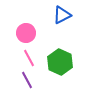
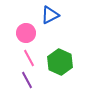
blue triangle: moved 12 px left
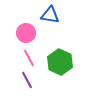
blue triangle: rotated 36 degrees clockwise
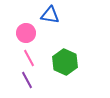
green hexagon: moved 5 px right
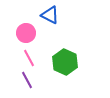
blue triangle: rotated 18 degrees clockwise
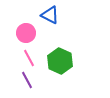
green hexagon: moved 5 px left, 1 px up
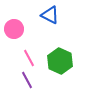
pink circle: moved 12 px left, 4 px up
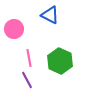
pink line: rotated 18 degrees clockwise
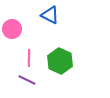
pink circle: moved 2 px left
pink line: rotated 12 degrees clockwise
purple line: rotated 36 degrees counterclockwise
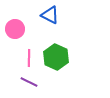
pink circle: moved 3 px right
green hexagon: moved 4 px left, 4 px up
purple line: moved 2 px right, 2 px down
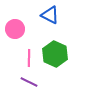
green hexagon: moved 1 px left, 3 px up
